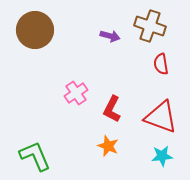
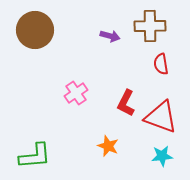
brown cross: rotated 20 degrees counterclockwise
red L-shape: moved 14 px right, 6 px up
green L-shape: rotated 108 degrees clockwise
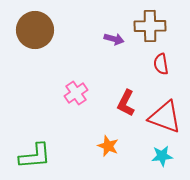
purple arrow: moved 4 px right, 3 px down
red triangle: moved 4 px right
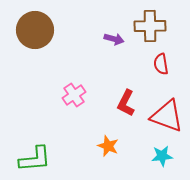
pink cross: moved 2 px left, 2 px down
red triangle: moved 2 px right, 1 px up
green L-shape: moved 3 px down
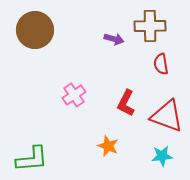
green L-shape: moved 3 px left
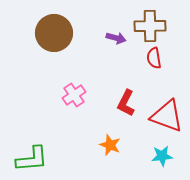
brown circle: moved 19 px right, 3 px down
purple arrow: moved 2 px right, 1 px up
red semicircle: moved 7 px left, 6 px up
orange star: moved 2 px right, 1 px up
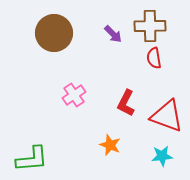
purple arrow: moved 3 px left, 4 px up; rotated 30 degrees clockwise
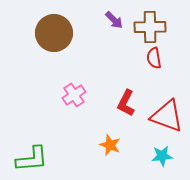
brown cross: moved 1 px down
purple arrow: moved 1 px right, 14 px up
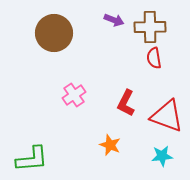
purple arrow: rotated 24 degrees counterclockwise
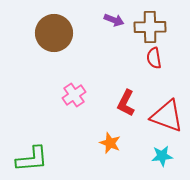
orange star: moved 2 px up
